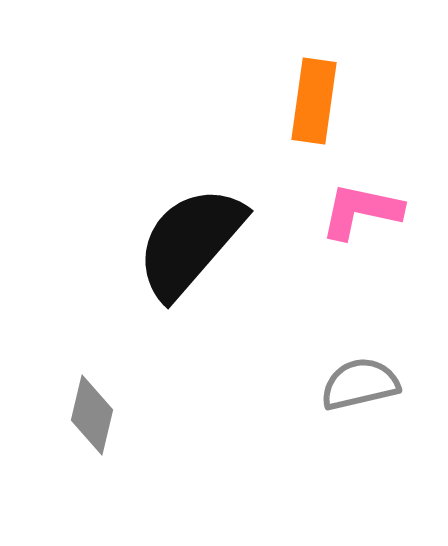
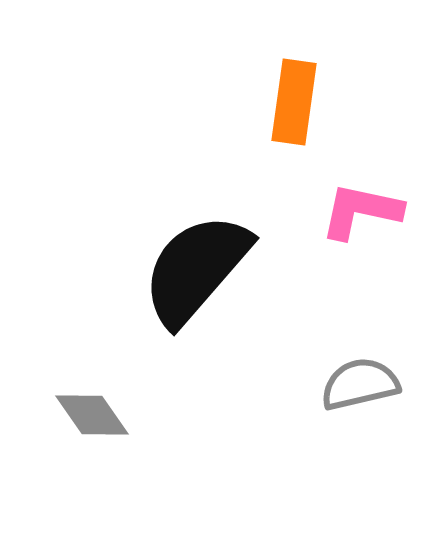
orange rectangle: moved 20 px left, 1 px down
black semicircle: moved 6 px right, 27 px down
gray diamond: rotated 48 degrees counterclockwise
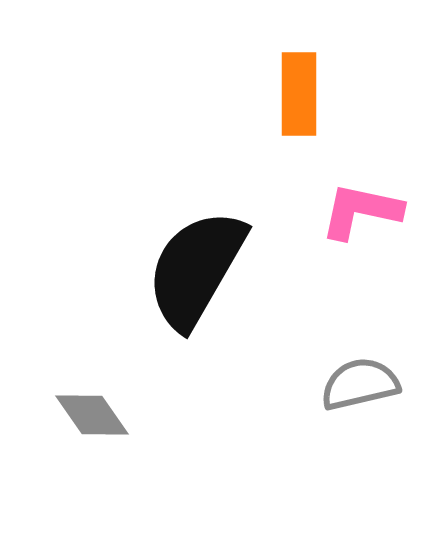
orange rectangle: moved 5 px right, 8 px up; rotated 8 degrees counterclockwise
black semicircle: rotated 11 degrees counterclockwise
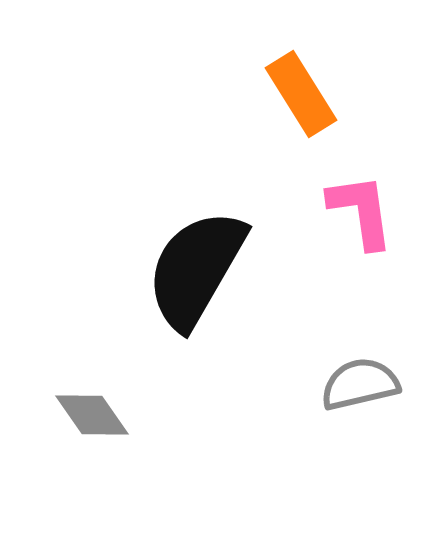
orange rectangle: moved 2 px right; rotated 32 degrees counterclockwise
pink L-shape: rotated 70 degrees clockwise
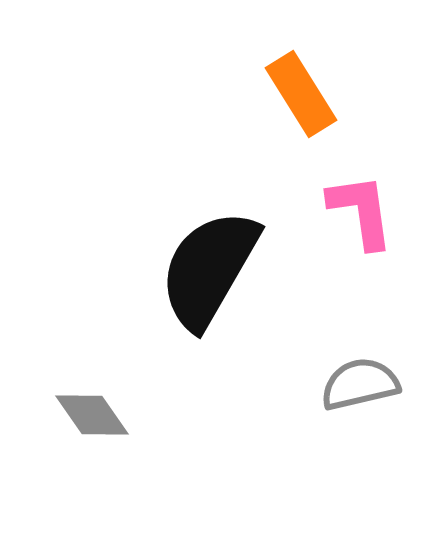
black semicircle: moved 13 px right
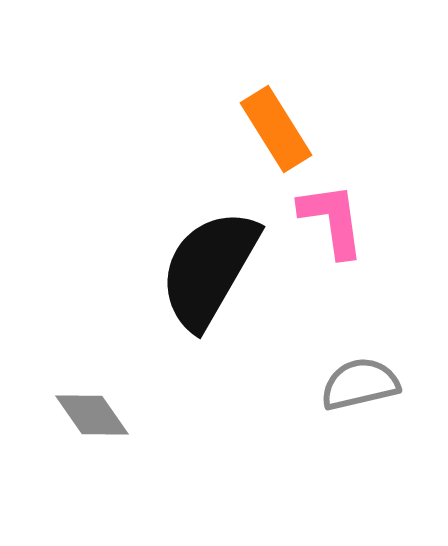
orange rectangle: moved 25 px left, 35 px down
pink L-shape: moved 29 px left, 9 px down
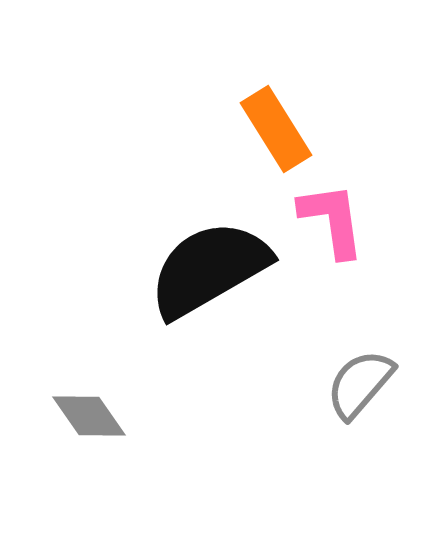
black semicircle: rotated 30 degrees clockwise
gray semicircle: rotated 36 degrees counterclockwise
gray diamond: moved 3 px left, 1 px down
